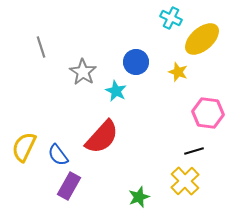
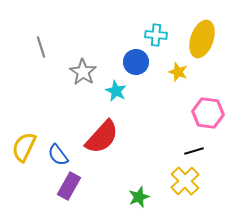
cyan cross: moved 15 px left, 17 px down; rotated 20 degrees counterclockwise
yellow ellipse: rotated 30 degrees counterclockwise
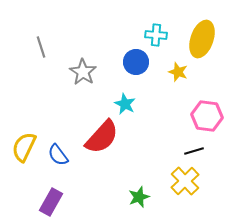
cyan star: moved 9 px right, 13 px down
pink hexagon: moved 1 px left, 3 px down
purple rectangle: moved 18 px left, 16 px down
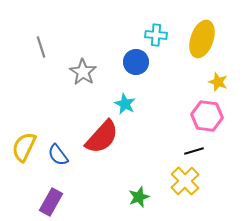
yellow star: moved 40 px right, 10 px down
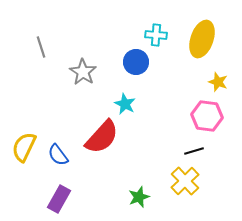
purple rectangle: moved 8 px right, 3 px up
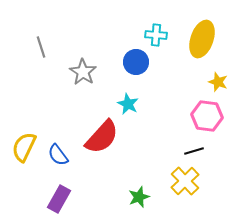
cyan star: moved 3 px right
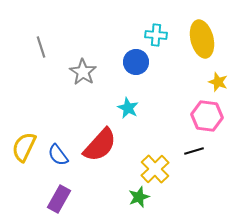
yellow ellipse: rotated 33 degrees counterclockwise
cyan star: moved 4 px down
red semicircle: moved 2 px left, 8 px down
yellow cross: moved 30 px left, 12 px up
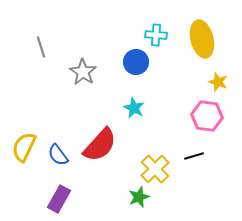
cyan star: moved 6 px right
black line: moved 5 px down
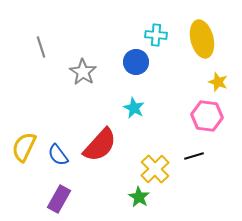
green star: rotated 20 degrees counterclockwise
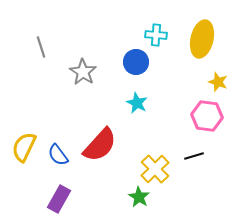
yellow ellipse: rotated 27 degrees clockwise
cyan star: moved 3 px right, 5 px up
